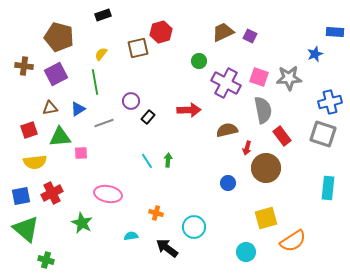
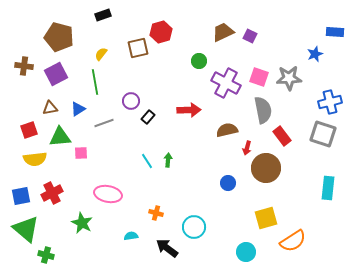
yellow semicircle at (35, 162): moved 3 px up
green cross at (46, 260): moved 5 px up
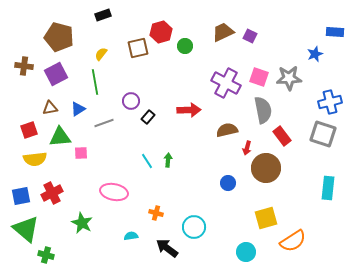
green circle at (199, 61): moved 14 px left, 15 px up
pink ellipse at (108, 194): moved 6 px right, 2 px up
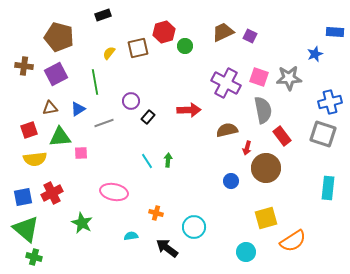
red hexagon at (161, 32): moved 3 px right
yellow semicircle at (101, 54): moved 8 px right, 1 px up
blue circle at (228, 183): moved 3 px right, 2 px up
blue square at (21, 196): moved 2 px right, 1 px down
green cross at (46, 255): moved 12 px left, 2 px down
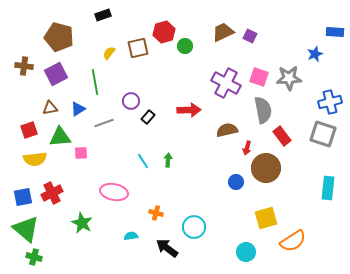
cyan line at (147, 161): moved 4 px left
blue circle at (231, 181): moved 5 px right, 1 px down
